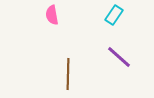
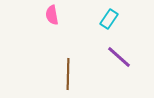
cyan rectangle: moved 5 px left, 4 px down
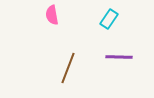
purple line: rotated 40 degrees counterclockwise
brown line: moved 6 px up; rotated 20 degrees clockwise
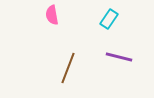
purple line: rotated 12 degrees clockwise
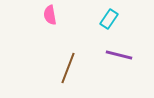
pink semicircle: moved 2 px left
purple line: moved 2 px up
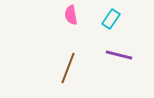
pink semicircle: moved 21 px right
cyan rectangle: moved 2 px right
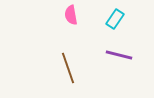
cyan rectangle: moved 4 px right
brown line: rotated 40 degrees counterclockwise
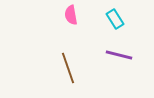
cyan rectangle: rotated 66 degrees counterclockwise
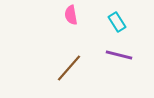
cyan rectangle: moved 2 px right, 3 px down
brown line: moved 1 px right; rotated 60 degrees clockwise
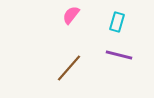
pink semicircle: rotated 48 degrees clockwise
cyan rectangle: rotated 48 degrees clockwise
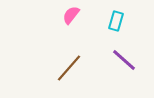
cyan rectangle: moved 1 px left, 1 px up
purple line: moved 5 px right, 5 px down; rotated 28 degrees clockwise
